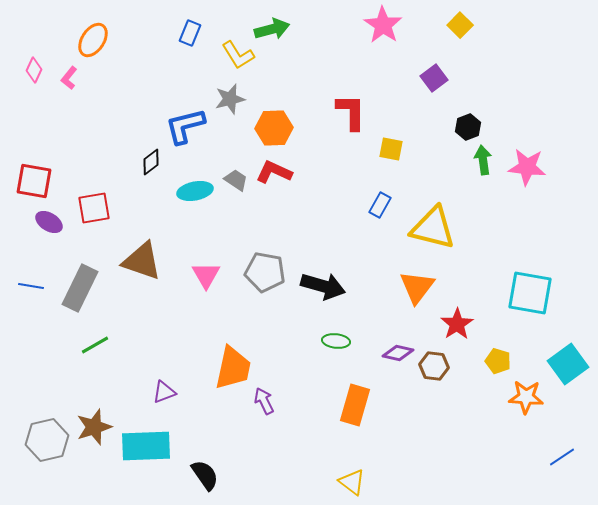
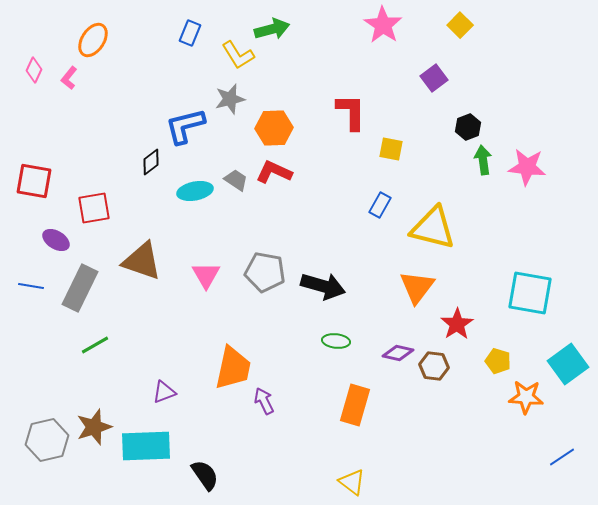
purple ellipse at (49, 222): moved 7 px right, 18 px down
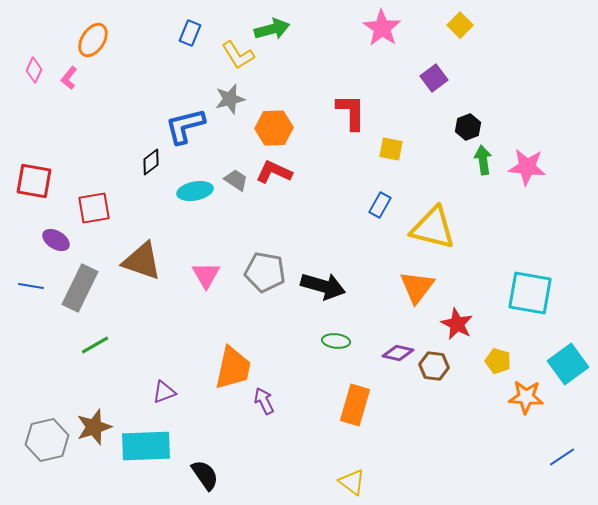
pink star at (383, 25): moved 1 px left, 3 px down
red star at (457, 324): rotated 12 degrees counterclockwise
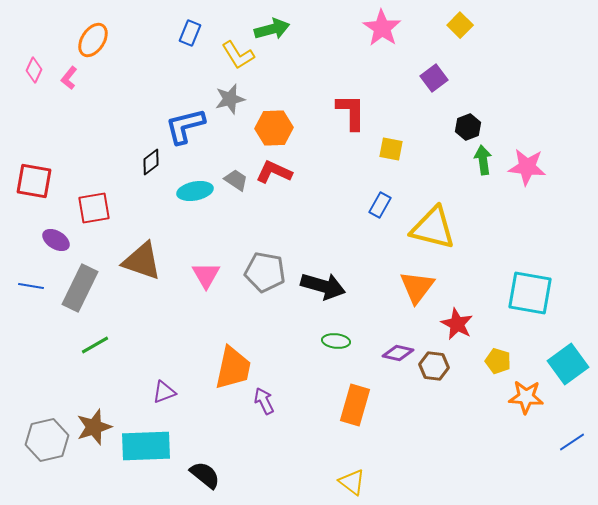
blue line at (562, 457): moved 10 px right, 15 px up
black semicircle at (205, 475): rotated 16 degrees counterclockwise
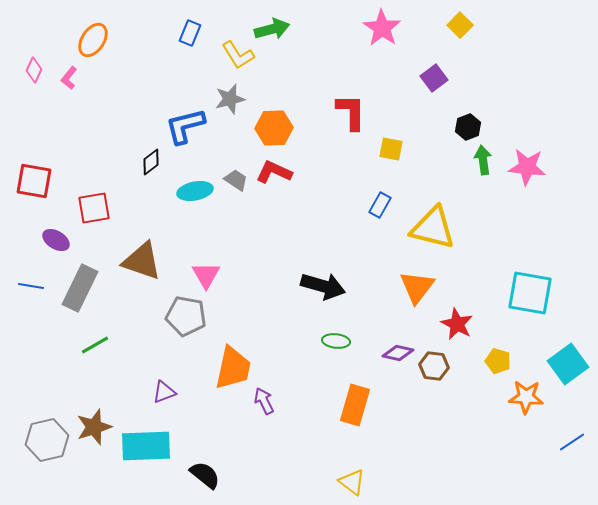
gray pentagon at (265, 272): moved 79 px left, 44 px down
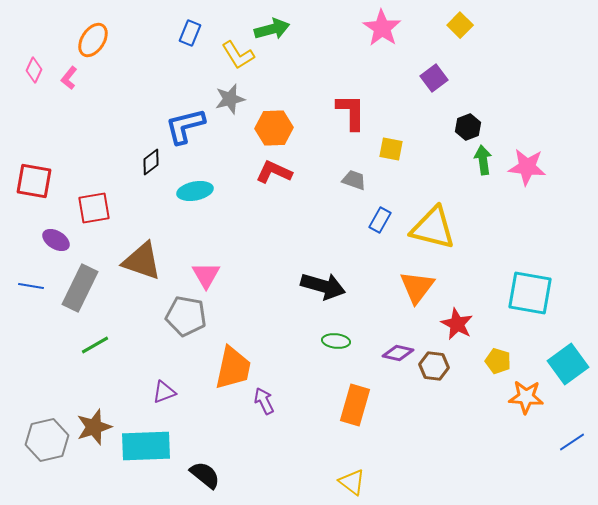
gray trapezoid at (236, 180): moved 118 px right; rotated 15 degrees counterclockwise
blue rectangle at (380, 205): moved 15 px down
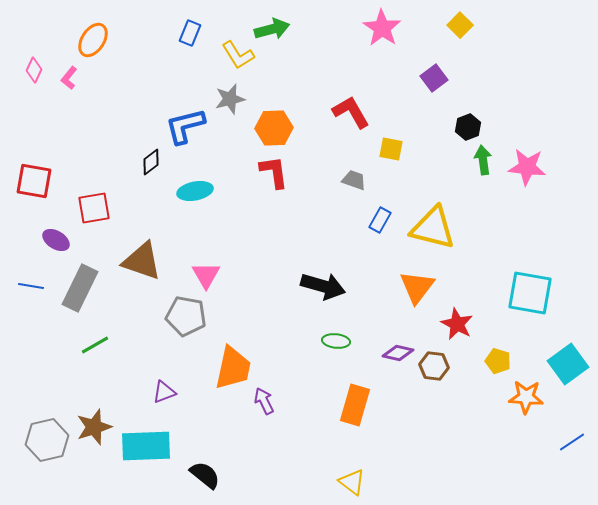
red L-shape at (351, 112): rotated 30 degrees counterclockwise
red L-shape at (274, 172): rotated 57 degrees clockwise
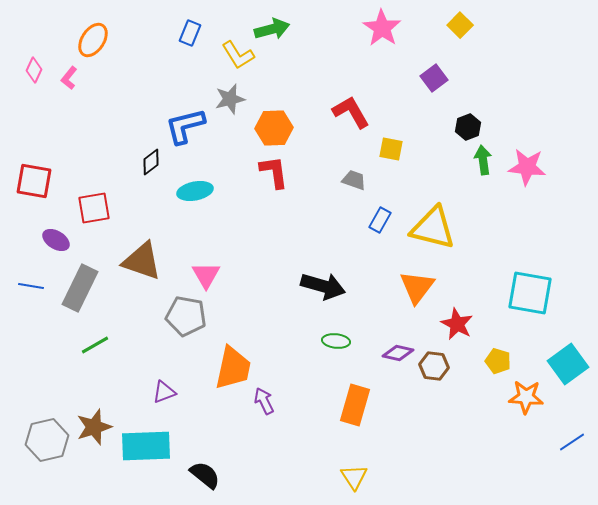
yellow triangle at (352, 482): moved 2 px right, 5 px up; rotated 20 degrees clockwise
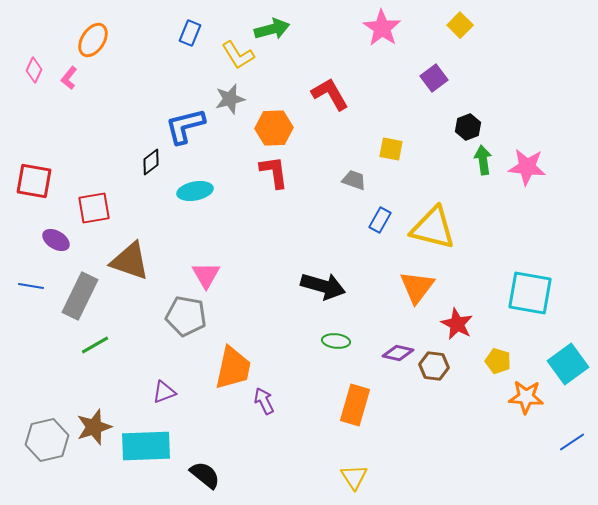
red L-shape at (351, 112): moved 21 px left, 18 px up
brown triangle at (142, 261): moved 12 px left
gray rectangle at (80, 288): moved 8 px down
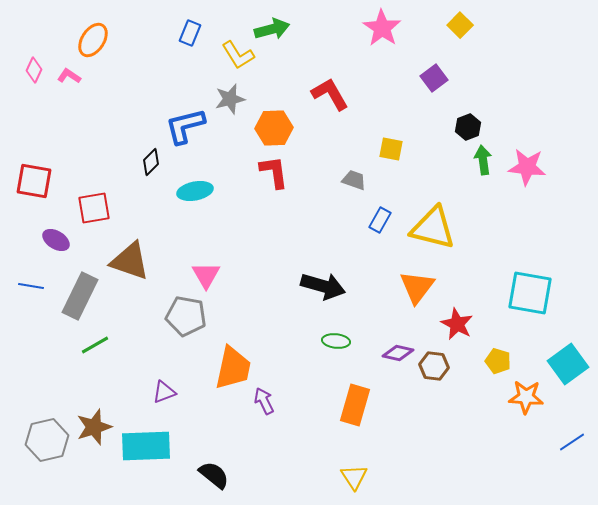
pink L-shape at (69, 78): moved 2 px up; rotated 85 degrees clockwise
black diamond at (151, 162): rotated 8 degrees counterclockwise
black semicircle at (205, 475): moved 9 px right
